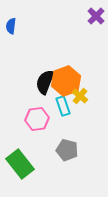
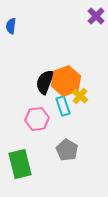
gray pentagon: rotated 15 degrees clockwise
green rectangle: rotated 24 degrees clockwise
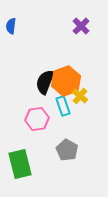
purple cross: moved 15 px left, 10 px down
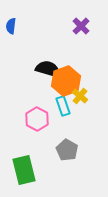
black semicircle: moved 3 px right, 13 px up; rotated 85 degrees clockwise
pink hexagon: rotated 25 degrees counterclockwise
green rectangle: moved 4 px right, 6 px down
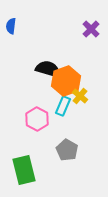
purple cross: moved 10 px right, 3 px down
cyan rectangle: rotated 42 degrees clockwise
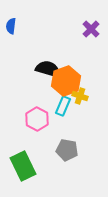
yellow cross: rotated 21 degrees counterclockwise
gray pentagon: rotated 20 degrees counterclockwise
green rectangle: moved 1 px left, 4 px up; rotated 12 degrees counterclockwise
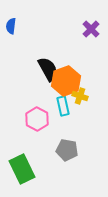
black semicircle: rotated 45 degrees clockwise
cyan rectangle: rotated 36 degrees counterclockwise
green rectangle: moved 1 px left, 3 px down
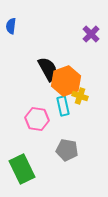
purple cross: moved 5 px down
pink hexagon: rotated 20 degrees counterclockwise
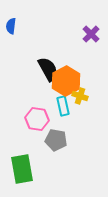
orange hexagon: rotated 8 degrees counterclockwise
gray pentagon: moved 11 px left, 10 px up
green rectangle: rotated 16 degrees clockwise
